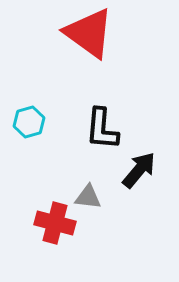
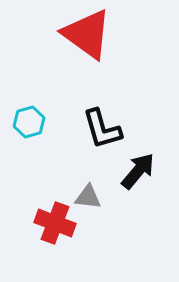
red triangle: moved 2 px left, 1 px down
black L-shape: rotated 21 degrees counterclockwise
black arrow: moved 1 px left, 1 px down
red cross: rotated 6 degrees clockwise
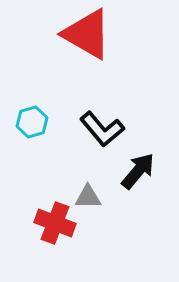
red triangle: rotated 6 degrees counterclockwise
cyan hexagon: moved 3 px right
black L-shape: rotated 24 degrees counterclockwise
gray triangle: rotated 8 degrees counterclockwise
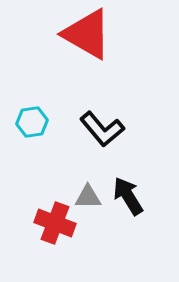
cyan hexagon: rotated 8 degrees clockwise
black arrow: moved 10 px left, 25 px down; rotated 72 degrees counterclockwise
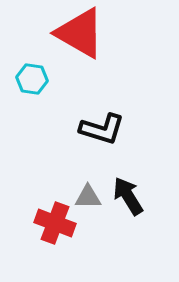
red triangle: moved 7 px left, 1 px up
cyan hexagon: moved 43 px up; rotated 16 degrees clockwise
black L-shape: rotated 33 degrees counterclockwise
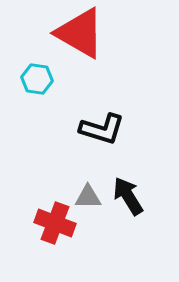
cyan hexagon: moved 5 px right
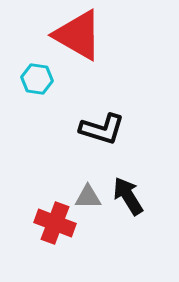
red triangle: moved 2 px left, 2 px down
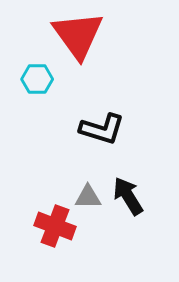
red triangle: rotated 24 degrees clockwise
cyan hexagon: rotated 8 degrees counterclockwise
red cross: moved 3 px down
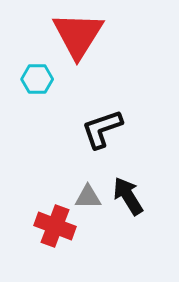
red triangle: rotated 8 degrees clockwise
black L-shape: rotated 144 degrees clockwise
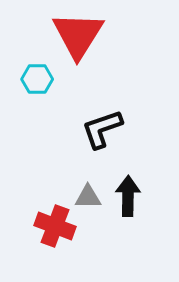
black arrow: rotated 33 degrees clockwise
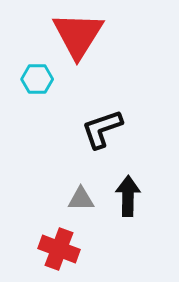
gray triangle: moved 7 px left, 2 px down
red cross: moved 4 px right, 23 px down
